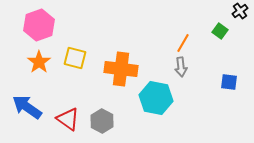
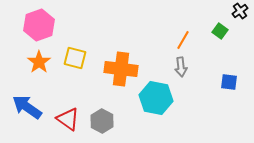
orange line: moved 3 px up
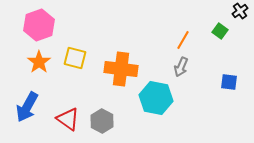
gray arrow: rotated 30 degrees clockwise
blue arrow: rotated 96 degrees counterclockwise
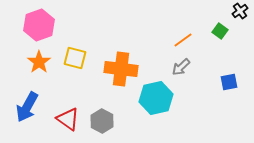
orange line: rotated 24 degrees clockwise
gray arrow: rotated 24 degrees clockwise
blue square: rotated 18 degrees counterclockwise
cyan hexagon: rotated 24 degrees counterclockwise
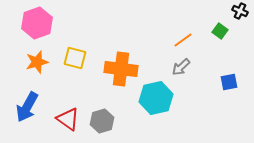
black cross: rotated 28 degrees counterclockwise
pink hexagon: moved 2 px left, 2 px up
orange star: moved 2 px left; rotated 20 degrees clockwise
gray hexagon: rotated 15 degrees clockwise
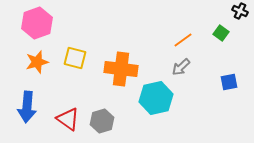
green square: moved 1 px right, 2 px down
blue arrow: rotated 24 degrees counterclockwise
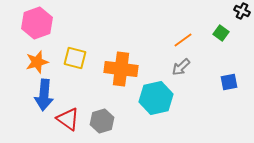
black cross: moved 2 px right
blue arrow: moved 17 px right, 12 px up
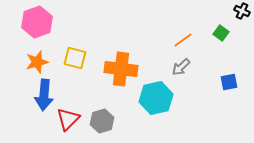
pink hexagon: moved 1 px up
red triangle: rotated 40 degrees clockwise
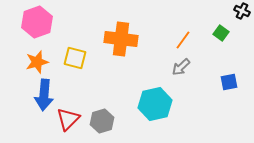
orange line: rotated 18 degrees counterclockwise
orange cross: moved 30 px up
cyan hexagon: moved 1 px left, 6 px down
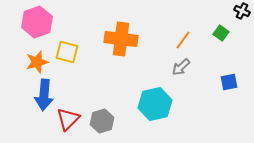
yellow square: moved 8 px left, 6 px up
